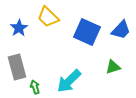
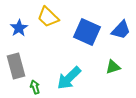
gray rectangle: moved 1 px left, 1 px up
cyan arrow: moved 3 px up
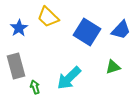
blue square: rotated 8 degrees clockwise
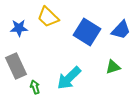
blue star: rotated 30 degrees clockwise
gray rectangle: rotated 10 degrees counterclockwise
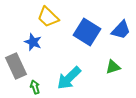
blue star: moved 14 px right, 14 px down; rotated 24 degrees clockwise
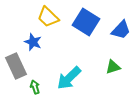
blue square: moved 1 px left, 10 px up
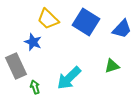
yellow trapezoid: moved 2 px down
blue trapezoid: moved 1 px right, 1 px up
green triangle: moved 1 px left, 1 px up
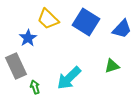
blue star: moved 5 px left, 4 px up; rotated 18 degrees clockwise
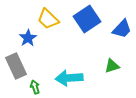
blue square: moved 1 px right, 3 px up; rotated 24 degrees clockwise
cyan arrow: rotated 40 degrees clockwise
